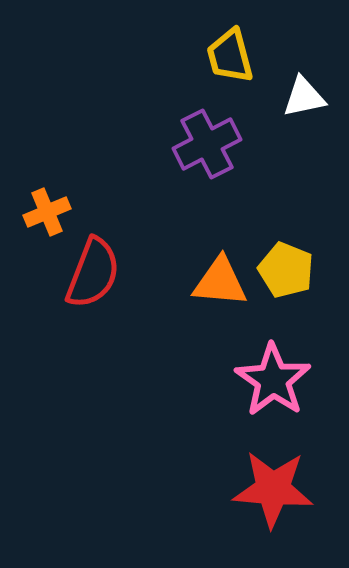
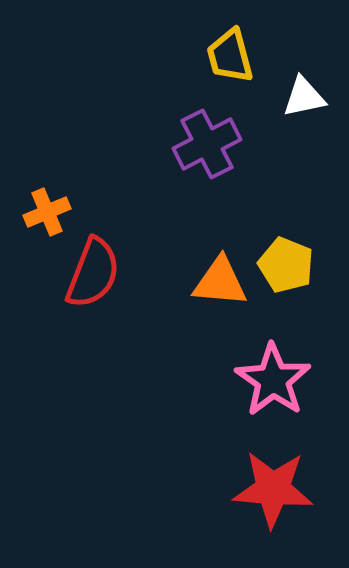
yellow pentagon: moved 5 px up
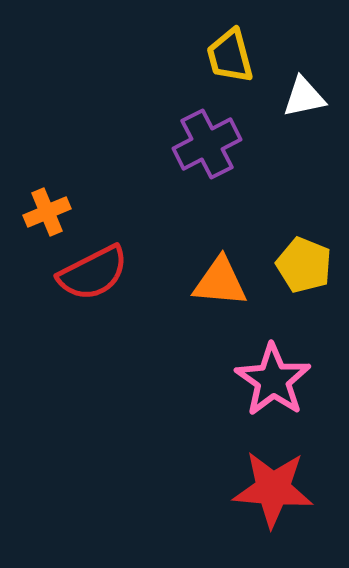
yellow pentagon: moved 18 px right
red semicircle: rotated 42 degrees clockwise
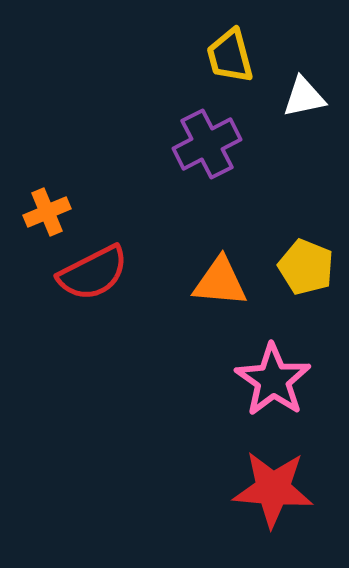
yellow pentagon: moved 2 px right, 2 px down
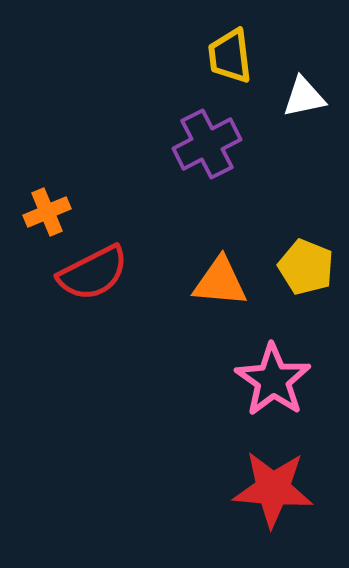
yellow trapezoid: rotated 8 degrees clockwise
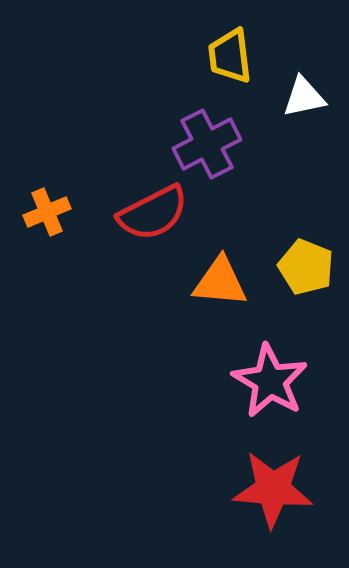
red semicircle: moved 60 px right, 60 px up
pink star: moved 3 px left, 1 px down; rotated 4 degrees counterclockwise
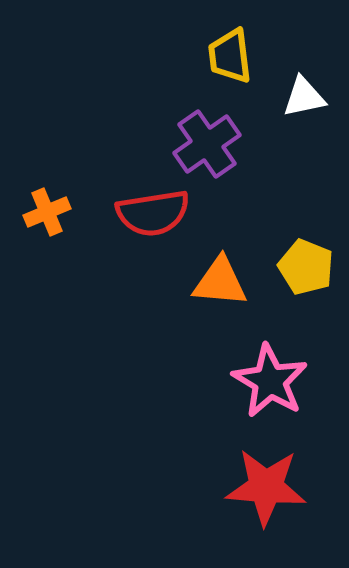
purple cross: rotated 8 degrees counterclockwise
red semicircle: rotated 18 degrees clockwise
red star: moved 7 px left, 2 px up
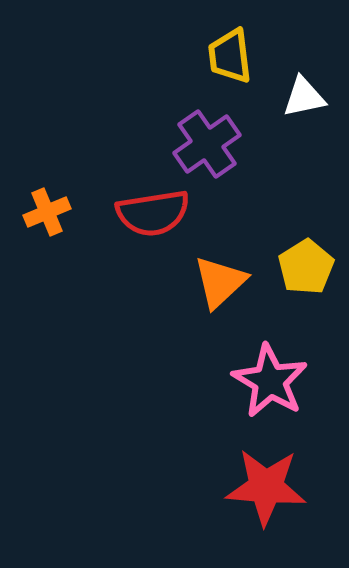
yellow pentagon: rotated 18 degrees clockwise
orange triangle: rotated 48 degrees counterclockwise
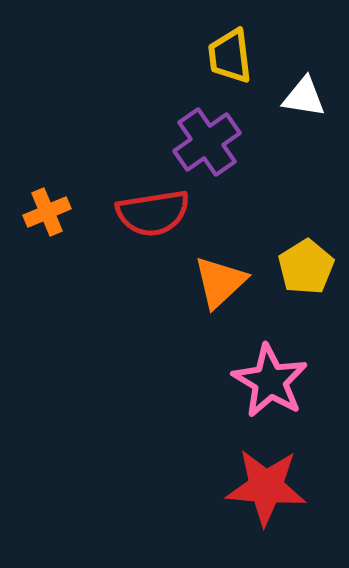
white triangle: rotated 21 degrees clockwise
purple cross: moved 2 px up
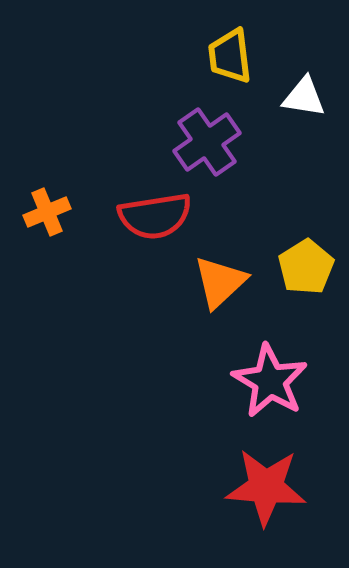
red semicircle: moved 2 px right, 3 px down
